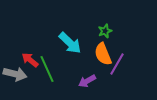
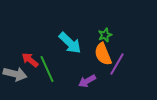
green star: moved 4 px down
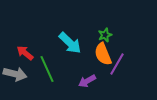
red arrow: moved 5 px left, 7 px up
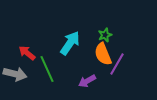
cyan arrow: rotated 100 degrees counterclockwise
red arrow: moved 2 px right
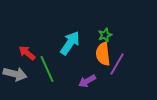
orange semicircle: rotated 15 degrees clockwise
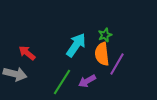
cyan arrow: moved 6 px right, 2 px down
orange semicircle: moved 1 px left
green line: moved 15 px right, 13 px down; rotated 56 degrees clockwise
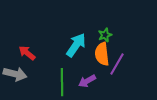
green line: rotated 32 degrees counterclockwise
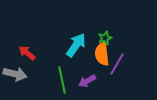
green star: moved 3 px down
green line: moved 2 px up; rotated 12 degrees counterclockwise
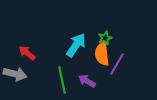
purple arrow: rotated 60 degrees clockwise
